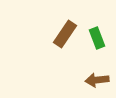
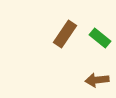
green rectangle: moved 3 px right; rotated 30 degrees counterclockwise
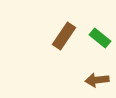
brown rectangle: moved 1 px left, 2 px down
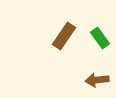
green rectangle: rotated 15 degrees clockwise
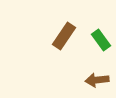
green rectangle: moved 1 px right, 2 px down
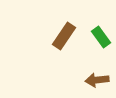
green rectangle: moved 3 px up
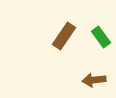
brown arrow: moved 3 px left
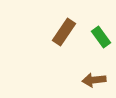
brown rectangle: moved 4 px up
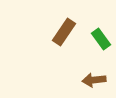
green rectangle: moved 2 px down
